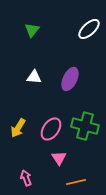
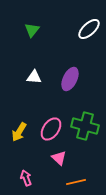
yellow arrow: moved 1 px right, 4 px down
pink triangle: rotated 14 degrees counterclockwise
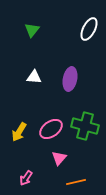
white ellipse: rotated 20 degrees counterclockwise
purple ellipse: rotated 15 degrees counterclockwise
pink ellipse: rotated 20 degrees clockwise
pink triangle: rotated 28 degrees clockwise
pink arrow: rotated 126 degrees counterclockwise
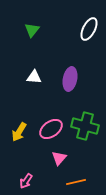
pink arrow: moved 3 px down
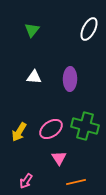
purple ellipse: rotated 10 degrees counterclockwise
pink triangle: rotated 14 degrees counterclockwise
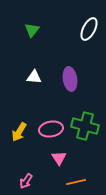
purple ellipse: rotated 10 degrees counterclockwise
pink ellipse: rotated 25 degrees clockwise
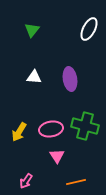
pink triangle: moved 2 px left, 2 px up
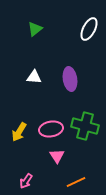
green triangle: moved 3 px right, 1 px up; rotated 14 degrees clockwise
orange line: rotated 12 degrees counterclockwise
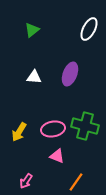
green triangle: moved 3 px left, 1 px down
purple ellipse: moved 5 px up; rotated 30 degrees clockwise
pink ellipse: moved 2 px right
pink triangle: rotated 35 degrees counterclockwise
orange line: rotated 30 degrees counterclockwise
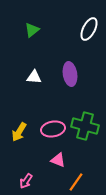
purple ellipse: rotated 30 degrees counterclockwise
pink triangle: moved 1 px right, 4 px down
